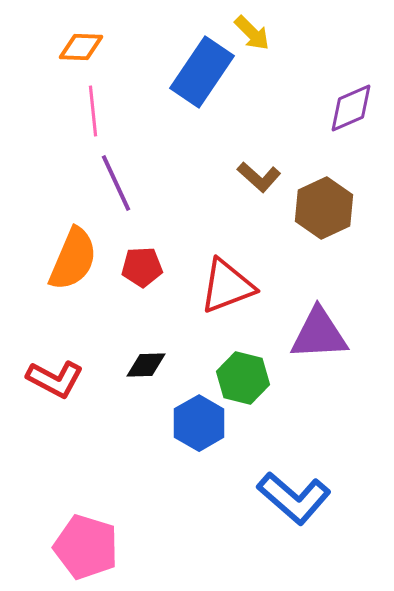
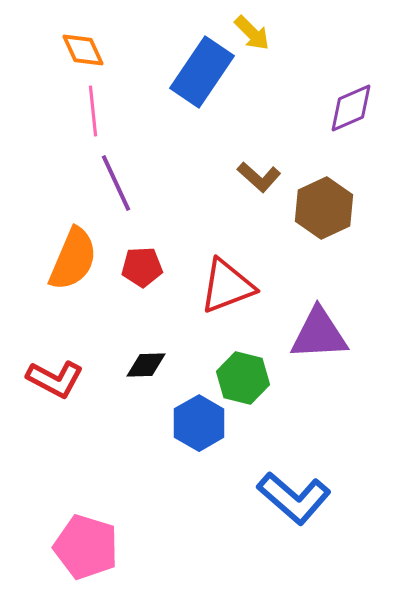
orange diamond: moved 2 px right, 3 px down; rotated 63 degrees clockwise
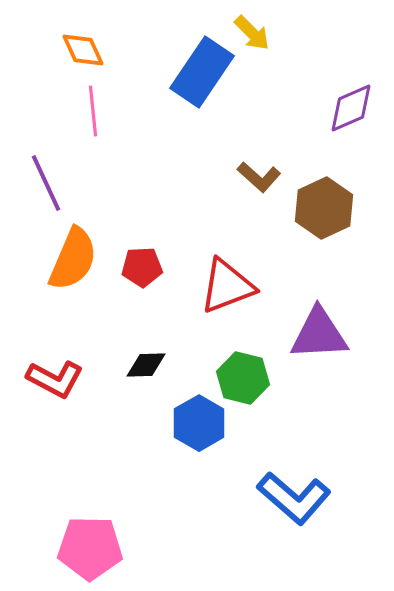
purple line: moved 70 px left
pink pentagon: moved 4 px right, 1 px down; rotated 16 degrees counterclockwise
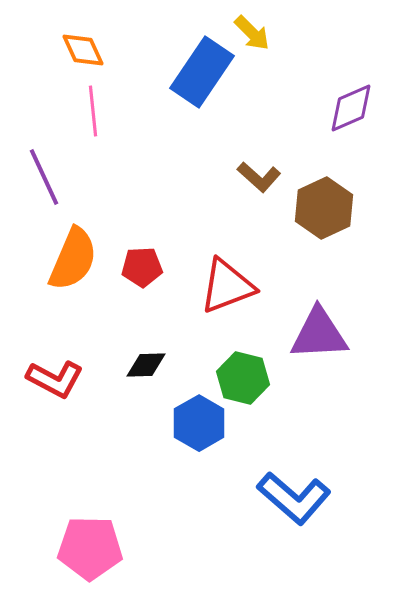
purple line: moved 2 px left, 6 px up
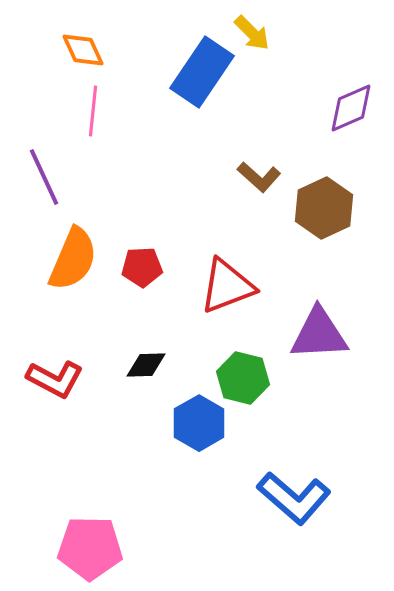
pink line: rotated 12 degrees clockwise
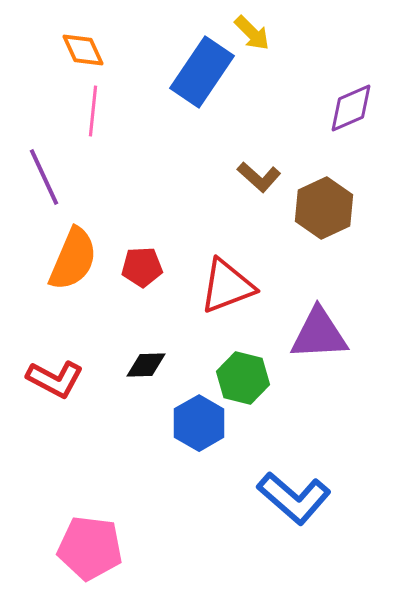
pink pentagon: rotated 6 degrees clockwise
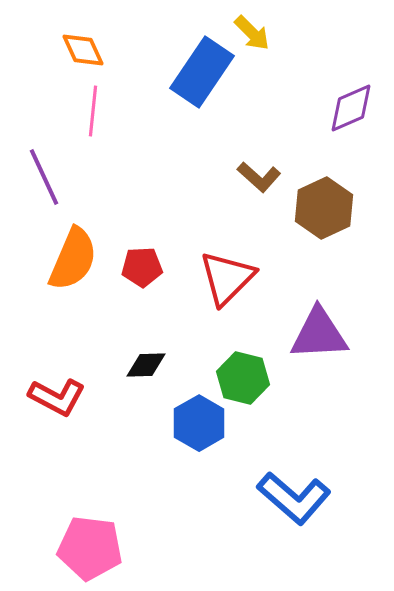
red triangle: moved 8 px up; rotated 24 degrees counterclockwise
red L-shape: moved 2 px right, 18 px down
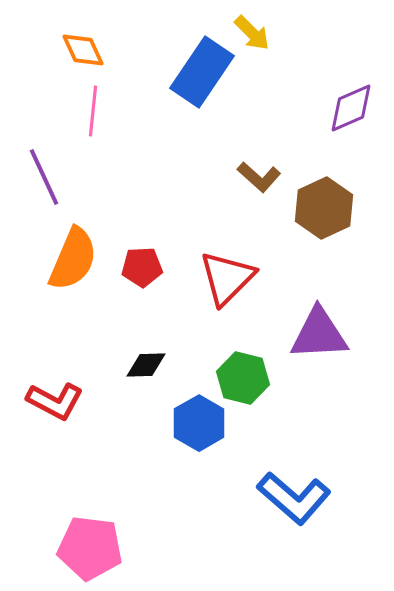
red L-shape: moved 2 px left, 4 px down
